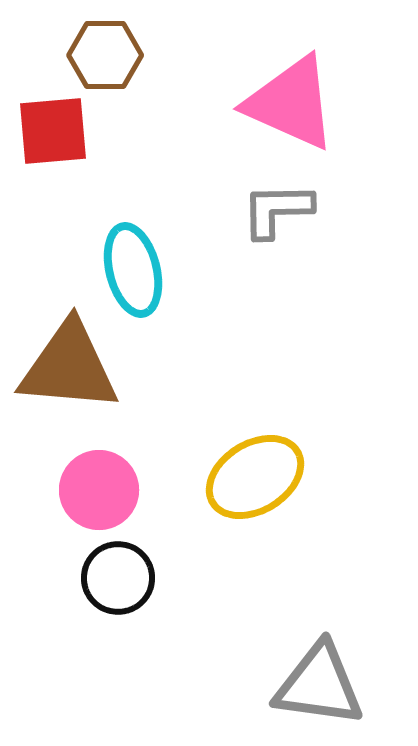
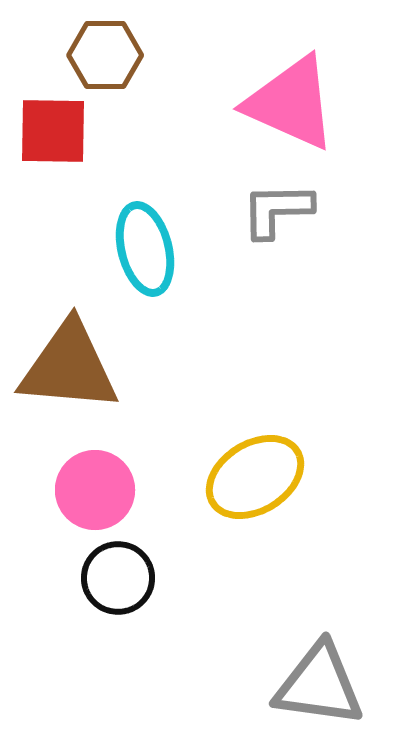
red square: rotated 6 degrees clockwise
cyan ellipse: moved 12 px right, 21 px up
pink circle: moved 4 px left
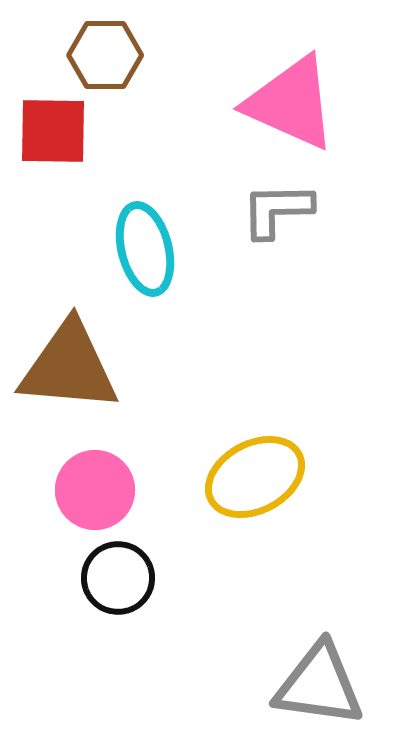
yellow ellipse: rotated 4 degrees clockwise
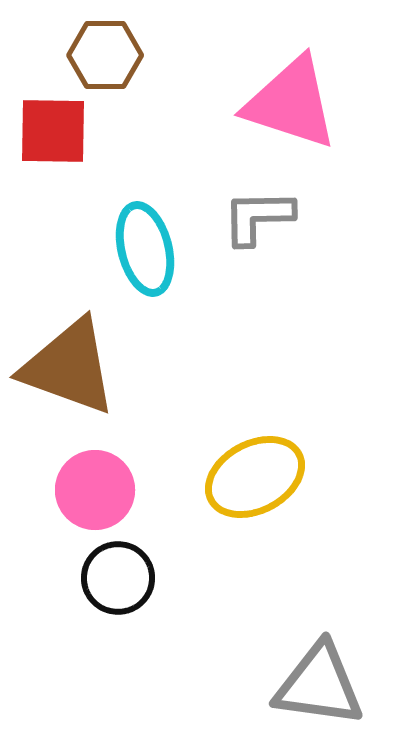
pink triangle: rotated 6 degrees counterclockwise
gray L-shape: moved 19 px left, 7 px down
brown triangle: rotated 15 degrees clockwise
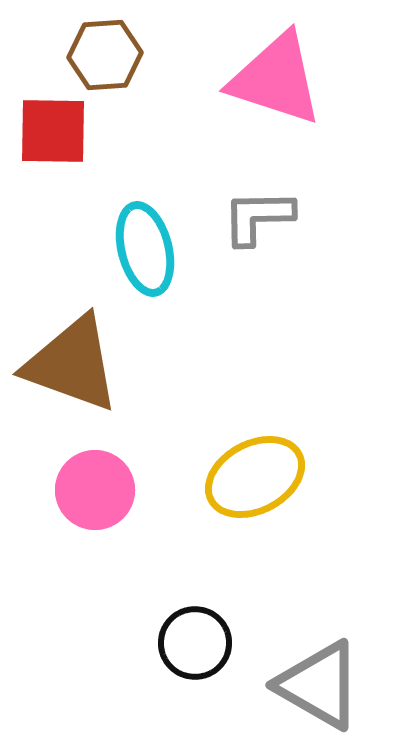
brown hexagon: rotated 4 degrees counterclockwise
pink triangle: moved 15 px left, 24 px up
brown triangle: moved 3 px right, 3 px up
black circle: moved 77 px right, 65 px down
gray triangle: rotated 22 degrees clockwise
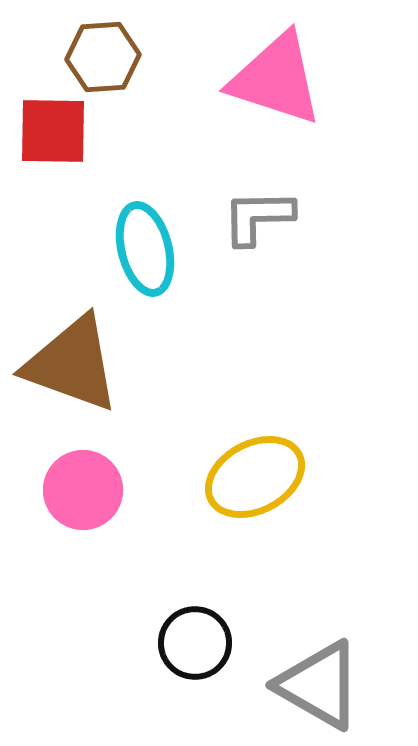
brown hexagon: moved 2 px left, 2 px down
pink circle: moved 12 px left
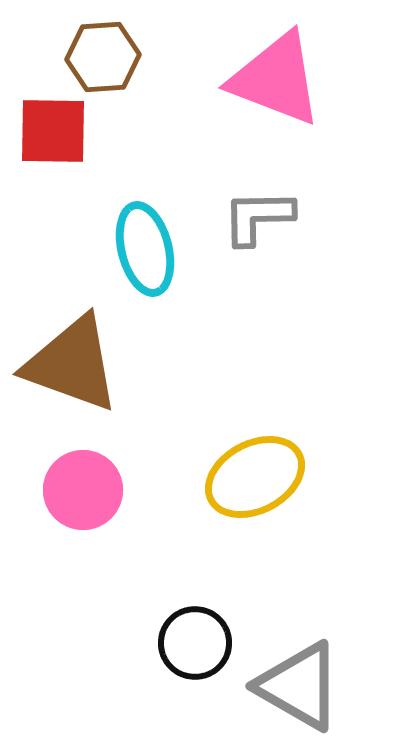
pink triangle: rotated 3 degrees clockwise
gray triangle: moved 20 px left, 1 px down
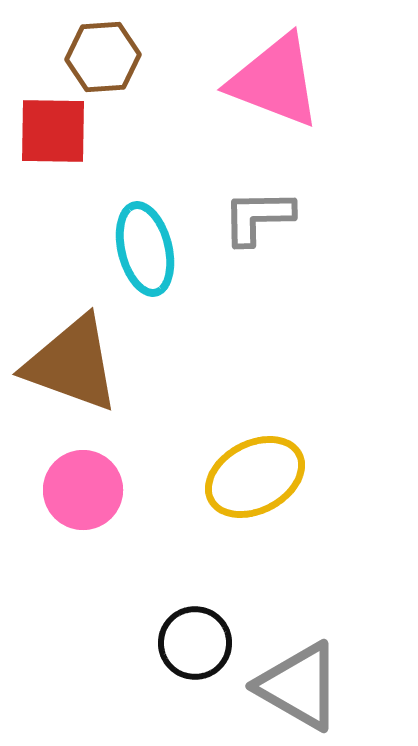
pink triangle: moved 1 px left, 2 px down
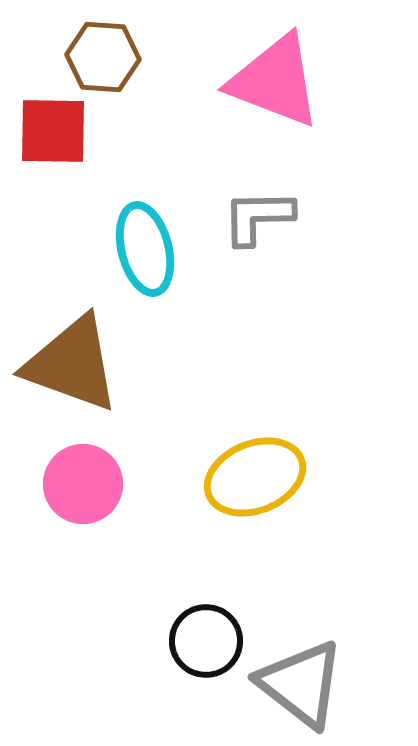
brown hexagon: rotated 8 degrees clockwise
yellow ellipse: rotated 6 degrees clockwise
pink circle: moved 6 px up
black circle: moved 11 px right, 2 px up
gray triangle: moved 2 px right, 2 px up; rotated 8 degrees clockwise
